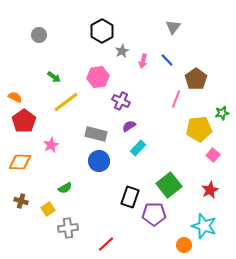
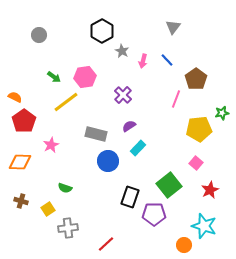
gray star: rotated 16 degrees counterclockwise
pink hexagon: moved 13 px left
purple cross: moved 2 px right, 6 px up; rotated 18 degrees clockwise
pink square: moved 17 px left, 8 px down
blue circle: moved 9 px right
green semicircle: rotated 48 degrees clockwise
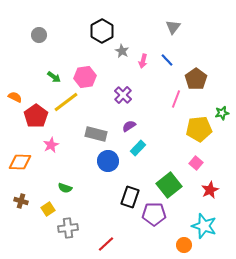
red pentagon: moved 12 px right, 5 px up
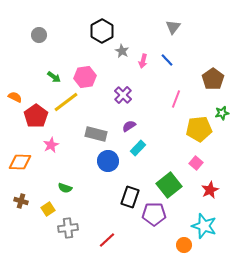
brown pentagon: moved 17 px right
red line: moved 1 px right, 4 px up
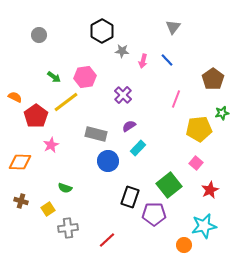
gray star: rotated 24 degrees counterclockwise
cyan star: rotated 30 degrees counterclockwise
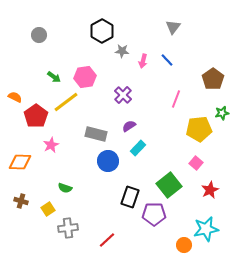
cyan star: moved 2 px right, 3 px down
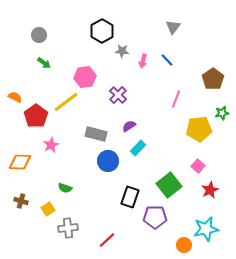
green arrow: moved 10 px left, 14 px up
purple cross: moved 5 px left
pink square: moved 2 px right, 3 px down
purple pentagon: moved 1 px right, 3 px down
